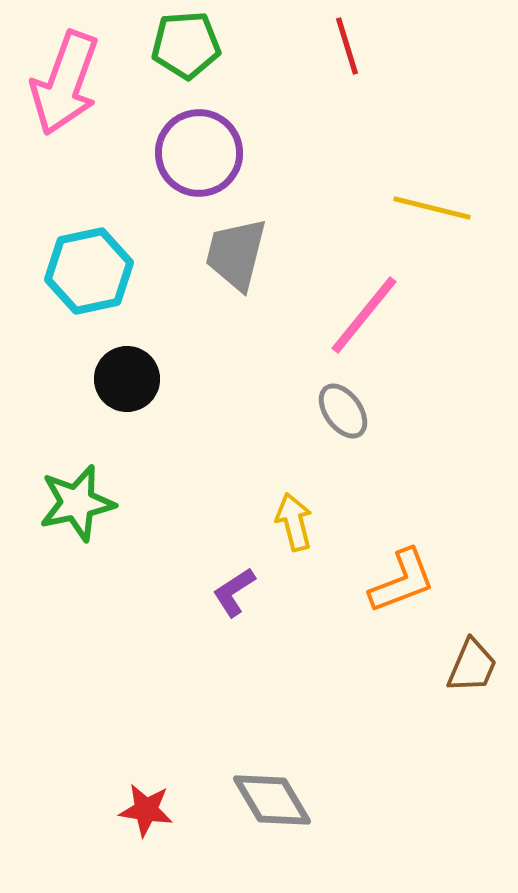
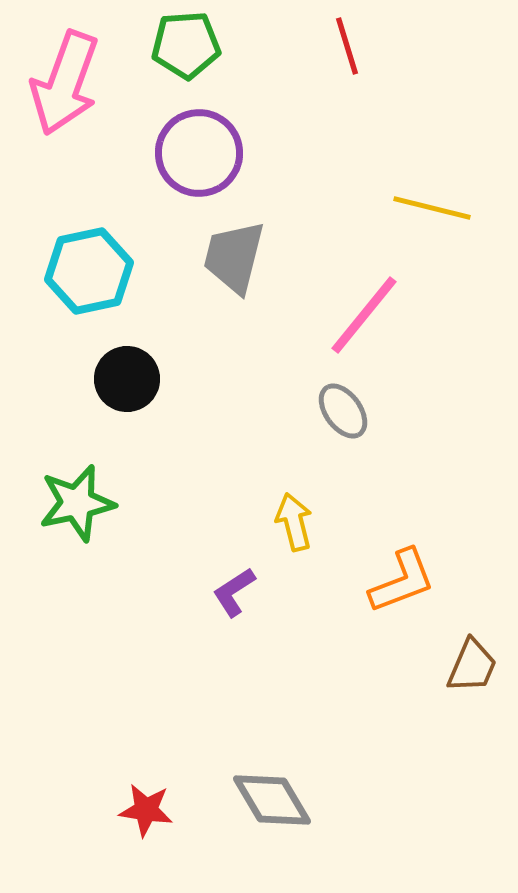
gray trapezoid: moved 2 px left, 3 px down
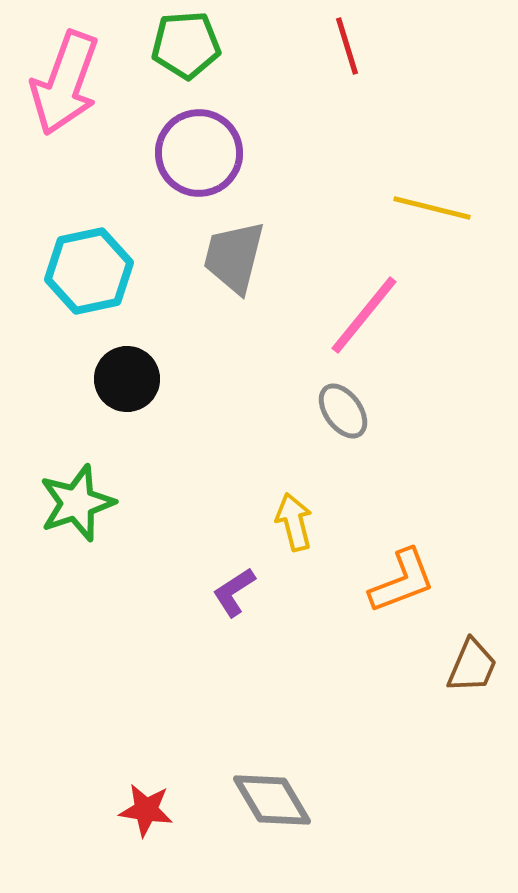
green star: rotated 6 degrees counterclockwise
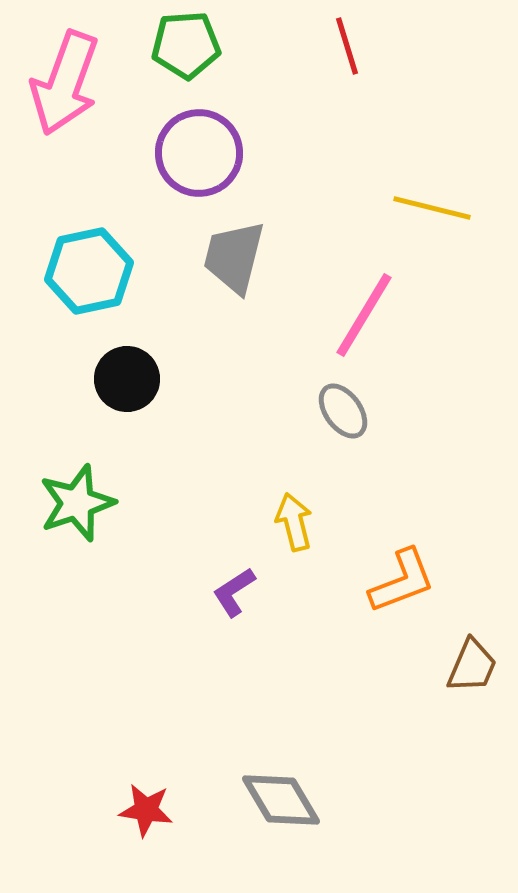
pink line: rotated 8 degrees counterclockwise
gray diamond: moved 9 px right
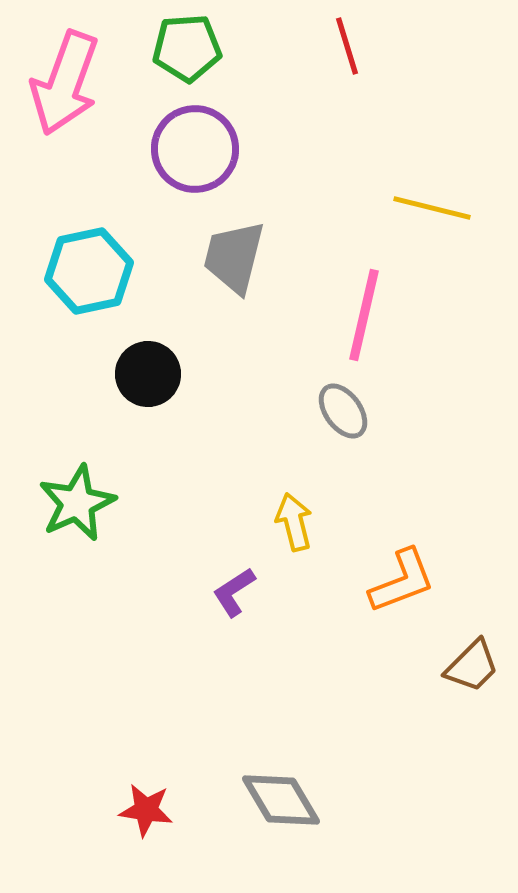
green pentagon: moved 1 px right, 3 px down
purple circle: moved 4 px left, 4 px up
pink line: rotated 18 degrees counterclockwise
black circle: moved 21 px right, 5 px up
green star: rotated 6 degrees counterclockwise
brown trapezoid: rotated 22 degrees clockwise
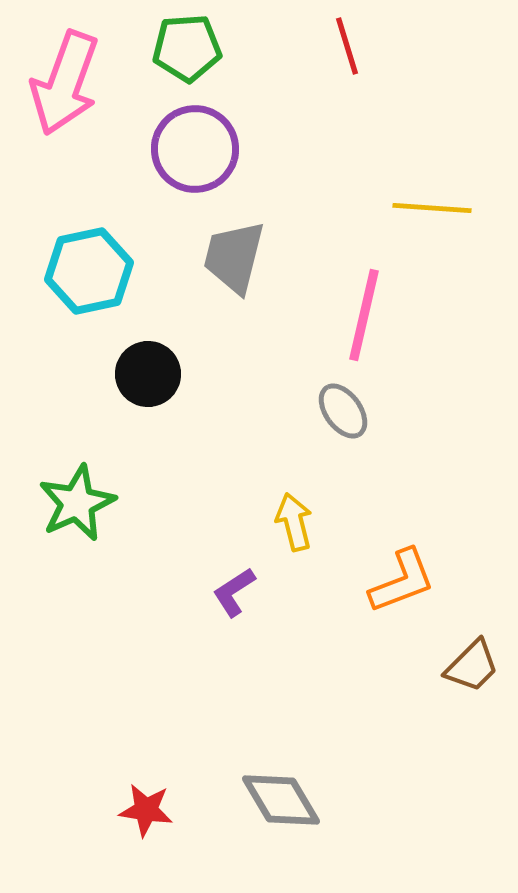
yellow line: rotated 10 degrees counterclockwise
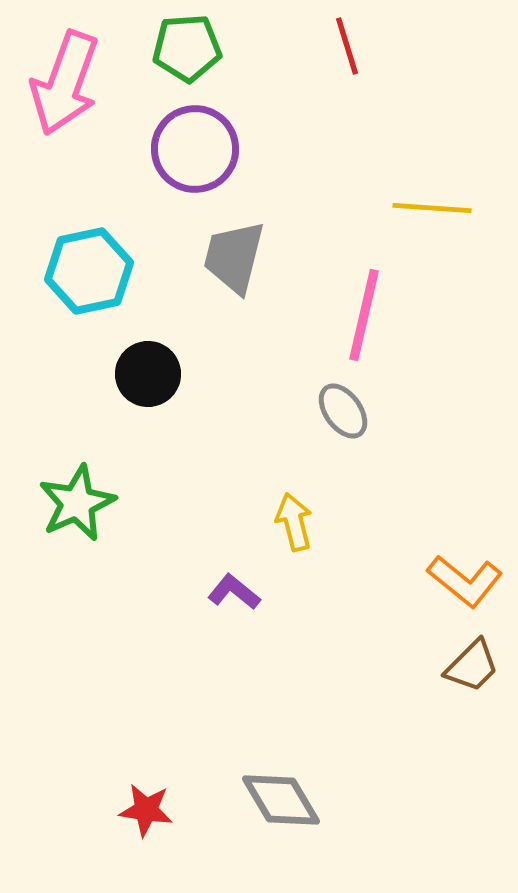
orange L-shape: moved 63 px right; rotated 60 degrees clockwise
purple L-shape: rotated 72 degrees clockwise
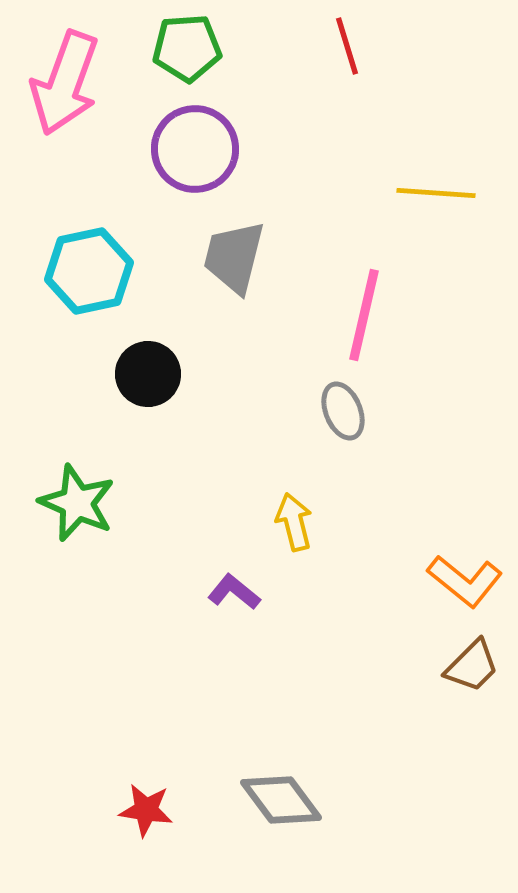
yellow line: moved 4 px right, 15 px up
gray ellipse: rotated 14 degrees clockwise
green star: rotated 24 degrees counterclockwise
gray diamond: rotated 6 degrees counterclockwise
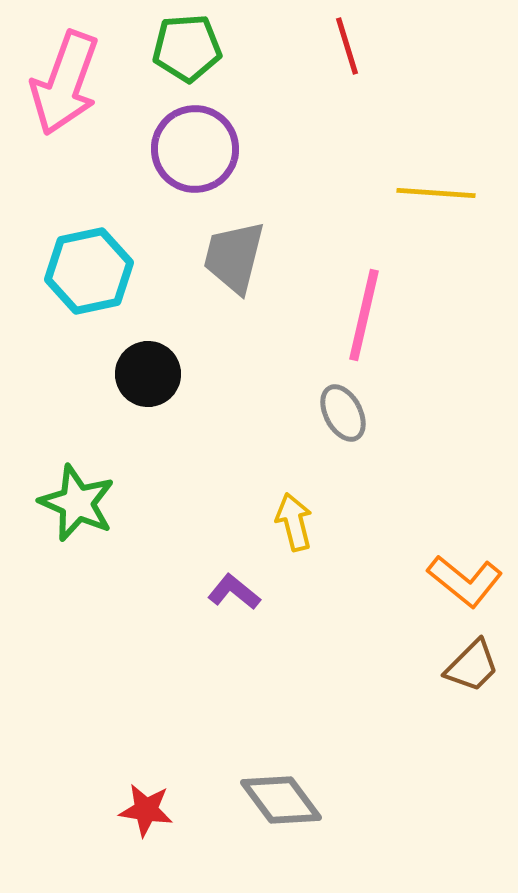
gray ellipse: moved 2 px down; rotated 6 degrees counterclockwise
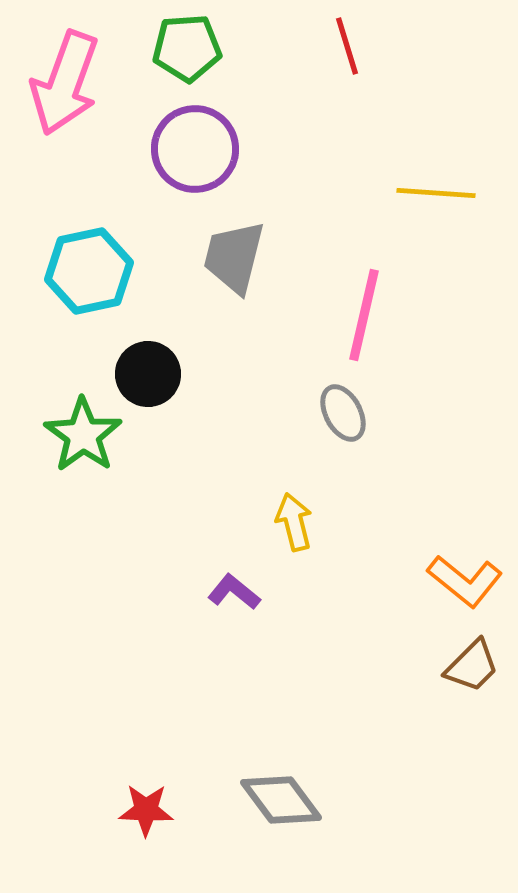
green star: moved 6 px right, 68 px up; rotated 12 degrees clockwise
red star: rotated 6 degrees counterclockwise
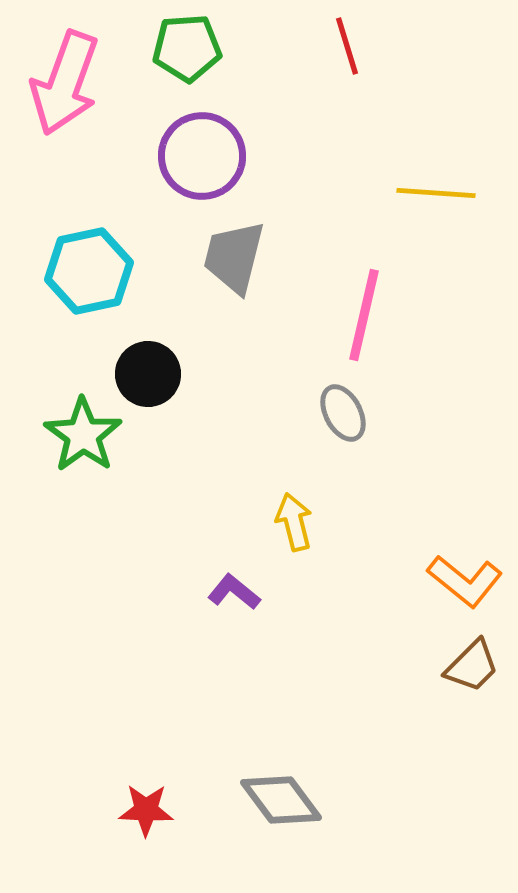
purple circle: moved 7 px right, 7 px down
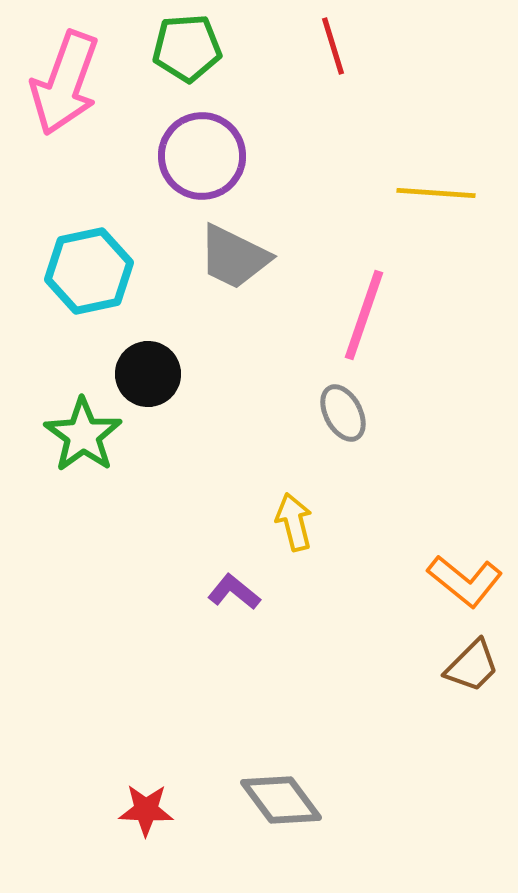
red line: moved 14 px left
gray trapezoid: rotated 78 degrees counterclockwise
pink line: rotated 6 degrees clockwise
